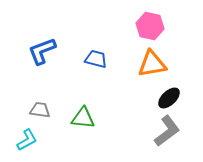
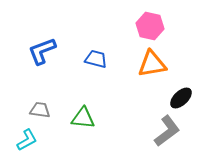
black ellipse: moved 12 px right
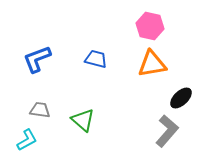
blue L-shape: moved 5 px left, 8 px down
green triangle: moved 2 px down; rotated 35 degrees clockwise
gray L-shape: rotated 12 degrees counterclockwise
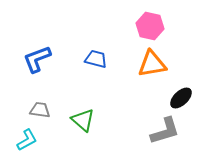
gray L-shape: moved 2 px left; rotated 32 degrees clockwise
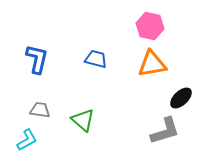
blue L-shape: rotated 124 degrees clockwise
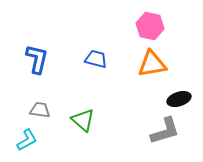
black ellipse: moved 2 px left, 1 px down; rotated 25 degrees clockwise
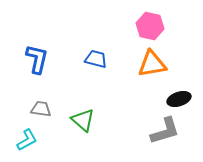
gray trapezoid: moved 1 px right, 1 px up
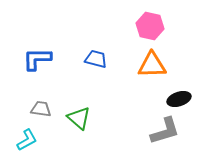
blue L-shape: rotated 104 degrees counterclockwise
orange triangle: moved 1 px down; rotated 8 degrees clockwise
green triangle: moved 4 px left, 2 px up
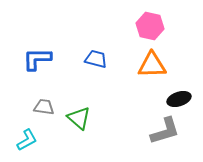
gray trapezoid: moved 3 px right, 2 px up
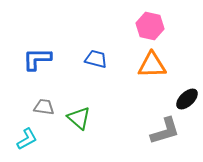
black ellipse: moved 8 px right; rotated 25 degrees counterclockwise
cyan L-shape: moved 1 px up
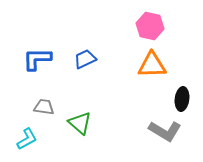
blue trapezoid: moved 11 px left; rotated 40 degrees counterclockwise
black ellipse: moved 5 px left; rotated 40 degrees counterclockwise
green triangle: moved 1 px right, 5 px down
gray L-shape: rotated 48 degrees clockwise
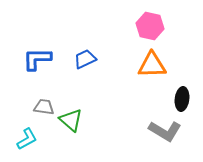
green triangle: moved 9 px left, 3 px up
